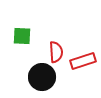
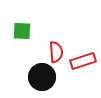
green square: moved 5 px up
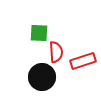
green square: moved 17 px right, 2 px down
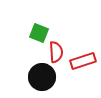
green square: rotated 18 degrees clockwise
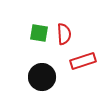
green square: rotated 12 degrees counterclockwise
red semicircle: moved 8 px right, 18 px up
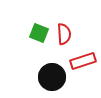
green square: rotated 12 degrees clockwise
black circle: moved 10 px right
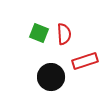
red rectangle: moved 2 px right
black circle: moved 1 px left
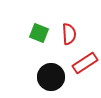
red semicircle: moved 5 px right
red rectangle: moved 2 px down; rotated 15 degrees counterclockwise
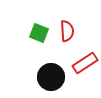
red semicircle: moved 2 px left, 3 px up
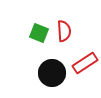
red semicircle: moved 3 px left
black circle: moved 1 px right, 4 px up
